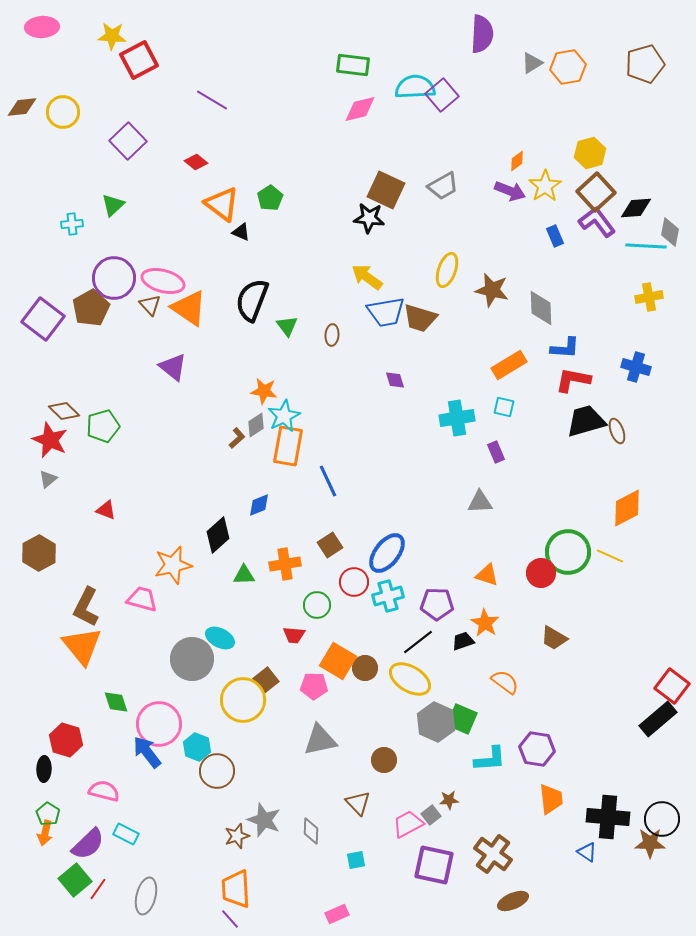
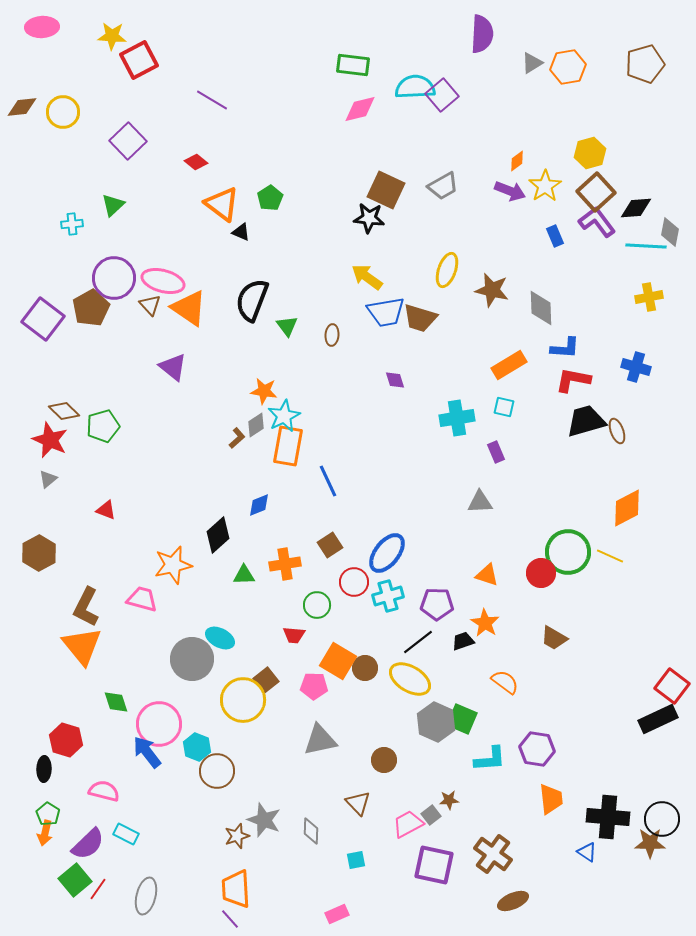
black rectangle at (658, 719): rotated 15 degrees clockwise
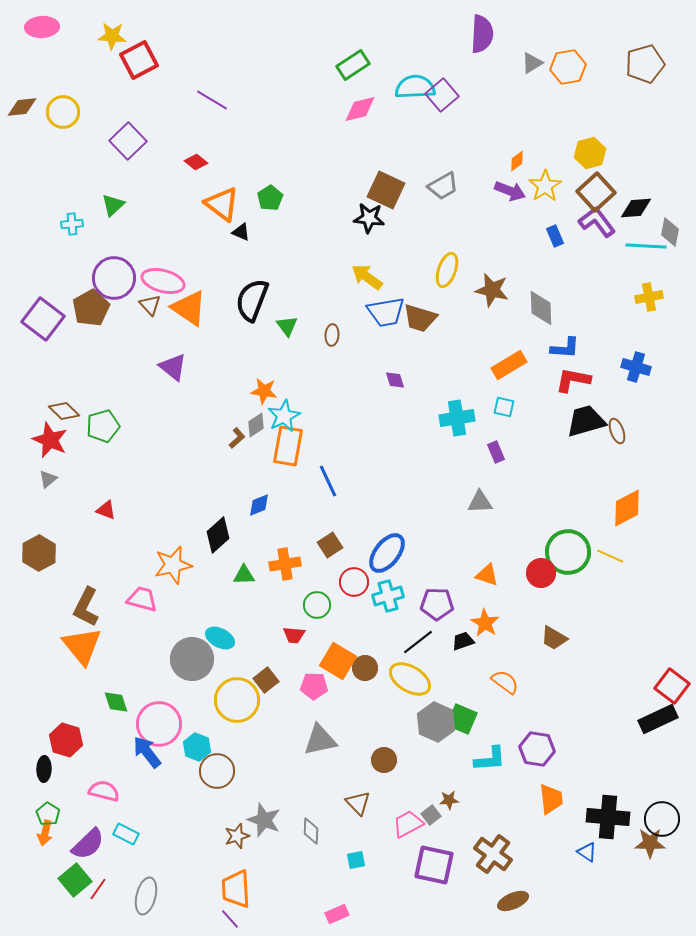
green rectangle at (353, 65): rotated 40 degrees counterclockwise
yellow circle at (243, 700): moved 6 px left
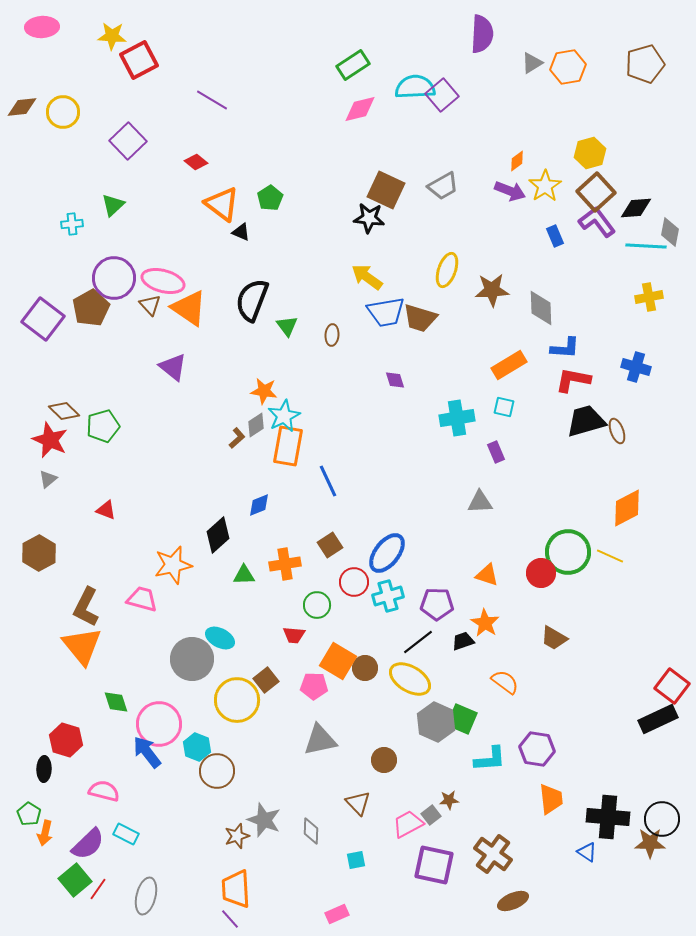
brown star at (492, 290): rotated 16 degrees counterclockwise
green pentagon at (48, 814): moved 19 px left
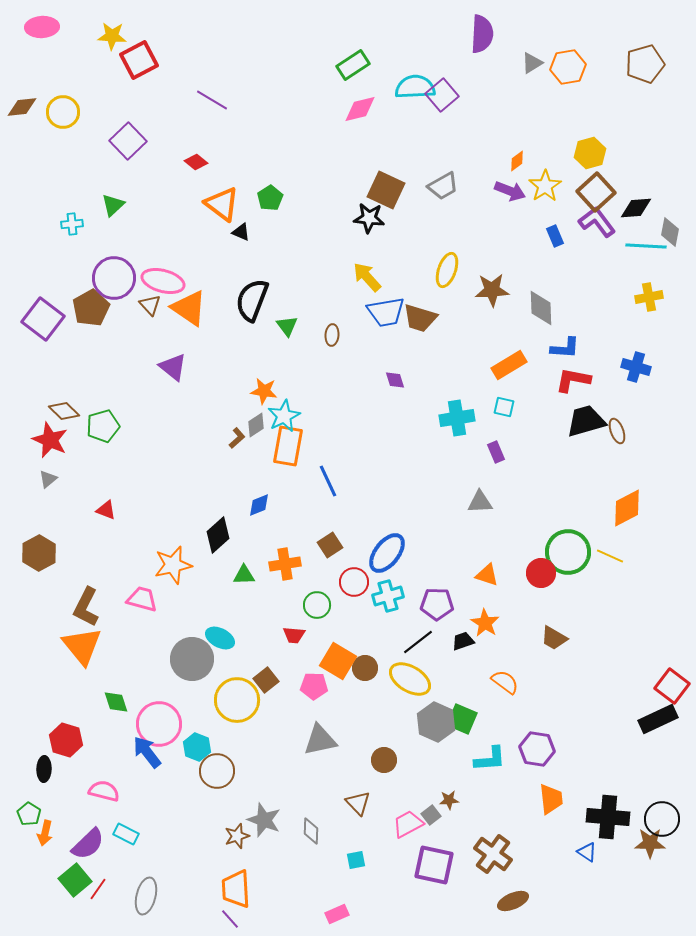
yellow arrow at (367, 277): rotated 12 degrees clockwise
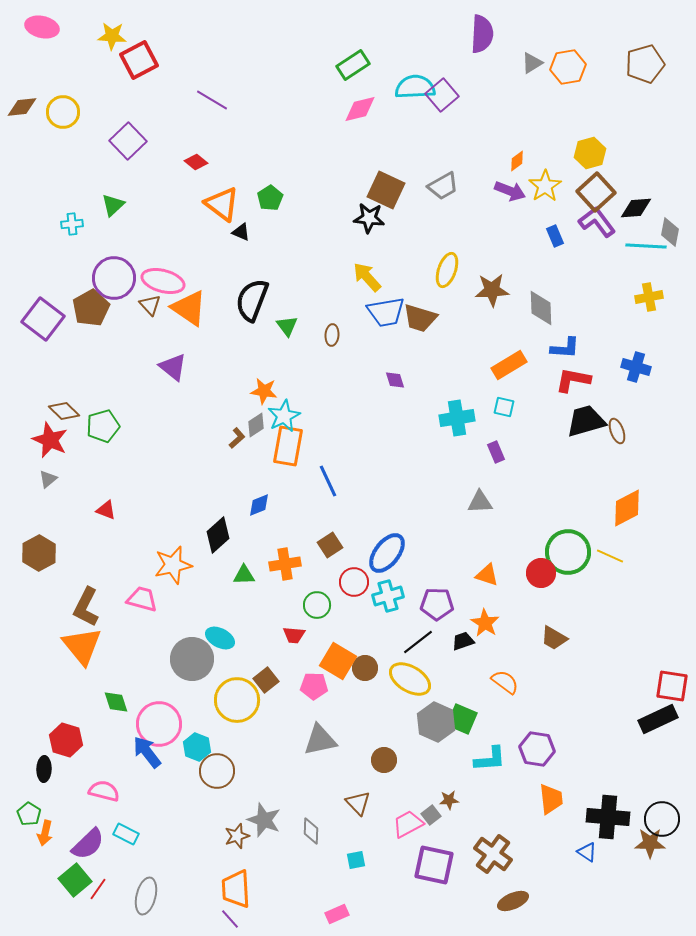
pink ellipse at (42, 27): rotated 16 degrees clockwise
red square at (672, 686): rotated 28 degrees counterclockwise
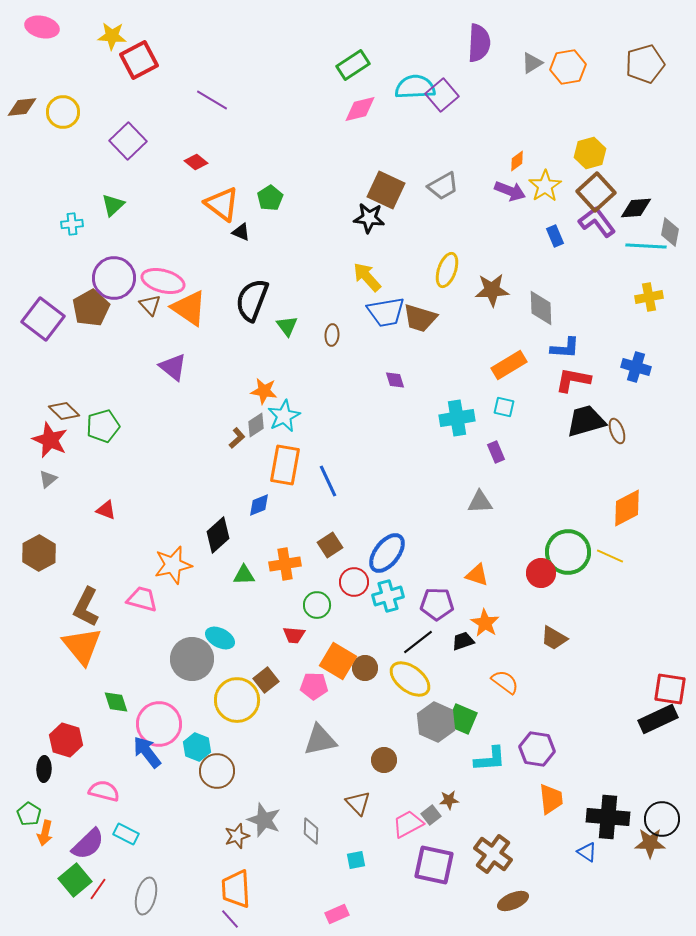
purple semicircle at (482, 34): moved 3 px left, 9 px down
orange rectangle at (288, 446): moved 3 px left, 19 px down
orange triangle at (487, 575): moved 10 px left
yellow ellipse at (410, 679): rotated 6 degrees clockwise
red square at (672, 686): moved 2 px left, 3 px down
